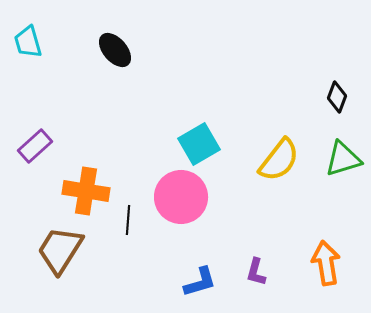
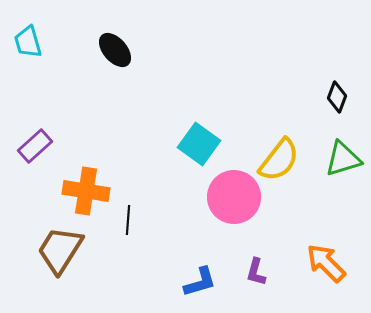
cyan square: rotated 24 degrees counterclockwise
pink circle: moved 53 px right
orange arrow: rotated 36 degrees counterclockwise
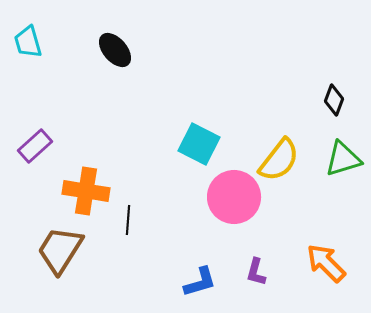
black diamond: moved 3 px left, 3 px down
cyan square: rotated 9 degrees counterclockwise
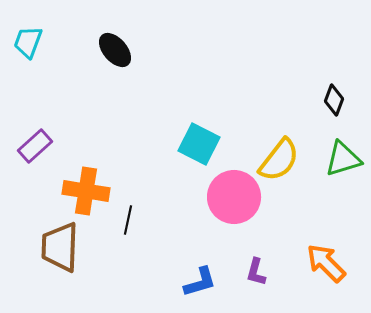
cyan trapezoid: rotated 36 degrees clockwise
black line: rotated 8 degrees clockwise
brown trapezoid: moved 3 px up; rotated 30 degrees counterclockwise
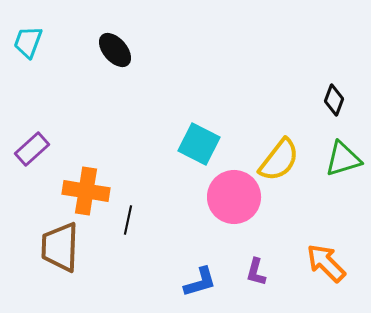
purple rectangle: moved 3 px left, 3 px down
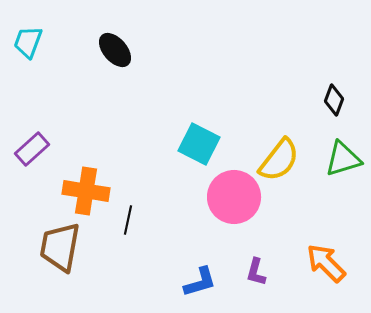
brown trapezoid: rotated 8 degrees clockwise
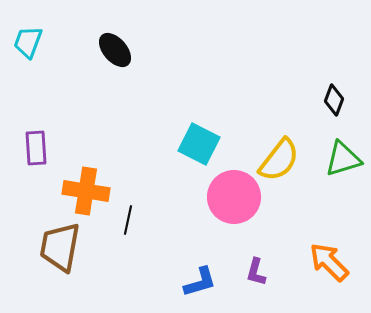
purple rectangle: moved 4 px right, 1 px up; rotated 52 degrees counterclockwise
orange arrow: moved 3 px right, 1 px up
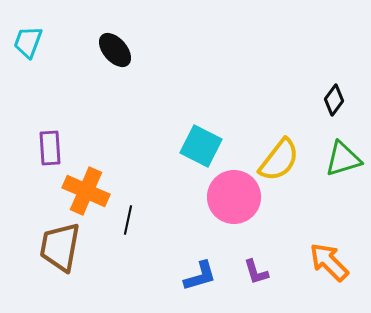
black diamond: rotated 16 degrees clockwise
cyan square: moved 2 px right, 2 px down
purple rectangle: moved 14 px right
orange cross: rotated 15 degrees clockwise
purple L-shape: rotated 32 degrees counterclockwise
blue L-shape: moved 6 px up
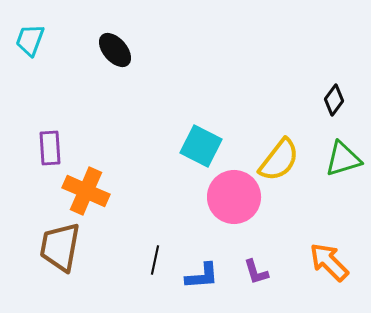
cyan trapezoid: moved 2 px right, 2 px up
black line: moved 27 px right, 40 px down
blue L-shape: moved 2 px right; rotated 12 degrees clockwise
